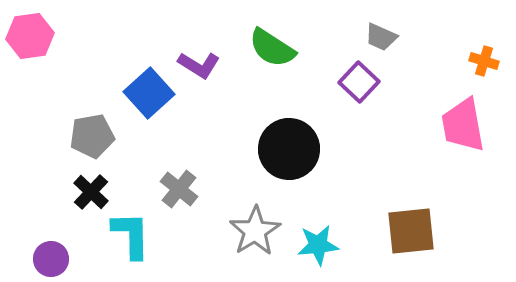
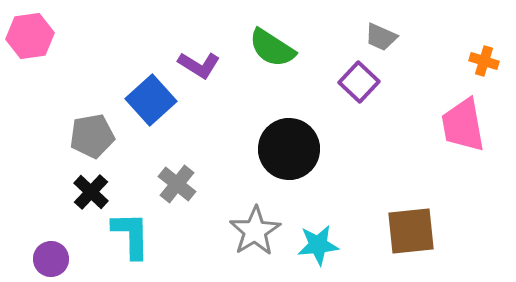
blue square: moved 2 px right, 7 px down
gray cross: moved 2 px left, 5 px up
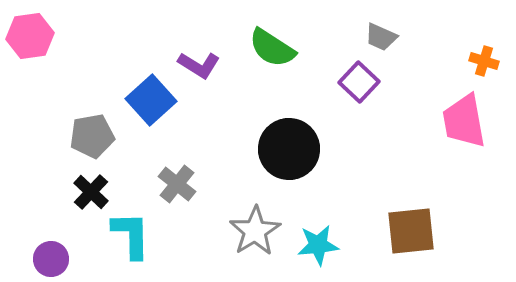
pink trapezoid: moved 1 px right, 4 px up
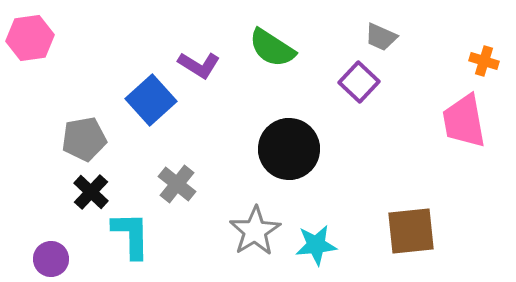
pink hexagon: moved 2 px down
gray pentagon: moved 8 px left, 3 px down
cyan star: moved 2 px left
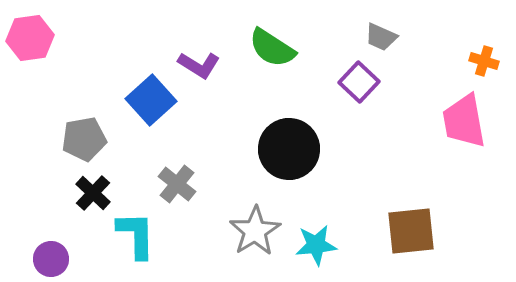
black cross: moved 2 px right, 1 px down
cyan L-shape: moved 5 px right
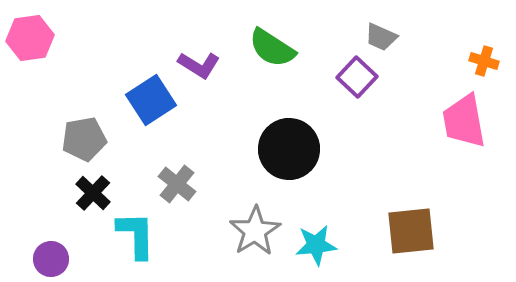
purple square: moved 2 px left, 5 px up
blue square: rotated 9 degrees clockwise
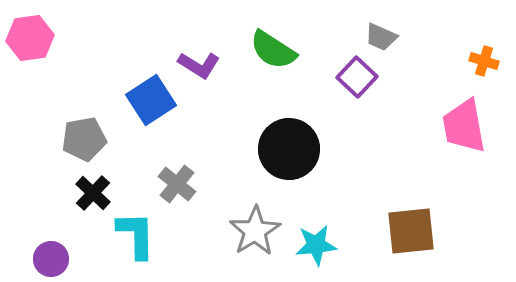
green semicircle: moved 1 px right, 2 px down
pink trapezoid: moved 5 px down
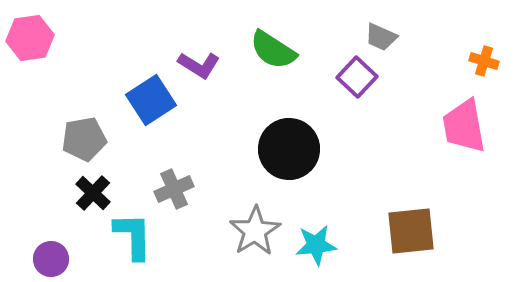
gray cross: moved 3 px left, 5 px down; rotated 27 degrees clockwise
cyan L-shape: moved 3 px left, 1 px down
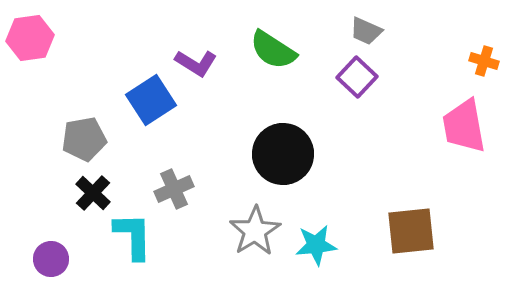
gray trapezoid: moved 15 px left, 6 px up
purple L-shape: moved 3 px left, 2 px up
black circle: moved 6 px left, 5 px down
